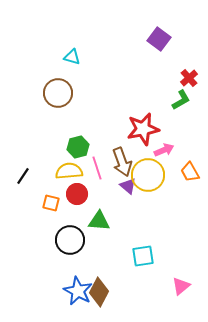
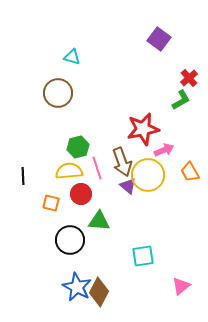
black line: rotated 36 degrees counterclockwise
red circle: moved 4 px right
blue star: moved 1 px left, 4 px up
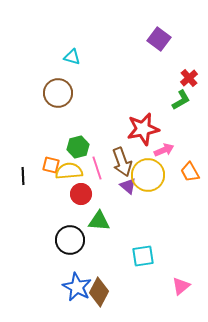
orange square: moved 38 px up
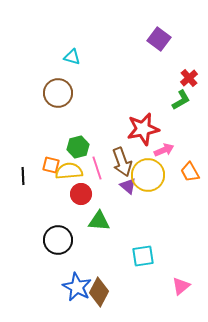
black circle: moved 12 px left
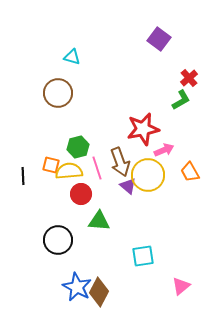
brown arrow: moved 2 px left
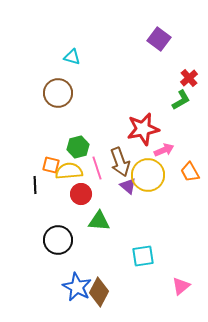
black line: moved 12 px right, 9 px down
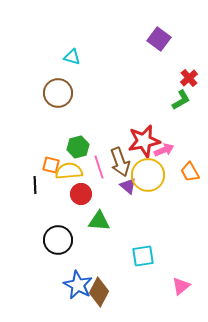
red star: moved 1 px right, 12 px down
pink line: moved 2 px right, 1 px up
blue star: moved 1 px right, 2 px up
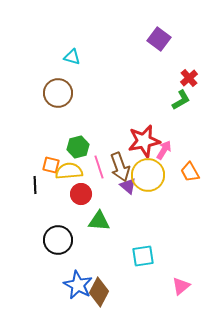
pink arrow: rotated 36 degrees counterclockwise
brown arrow: moved 5 px down
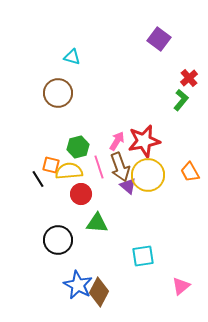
green L-shape: rotated 20 degrees counterclockwise
pink arrow: moved 47 px left, 9 px up
black line: moved 3 px right, 6 px up; rotated 30 degrees counterclockwise
green triangle: moved 2 px left, 2 px down
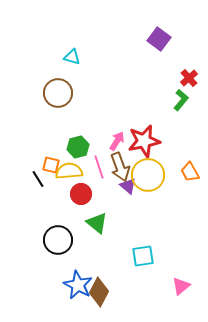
green triangle: rotated 35 degrees clockwise
